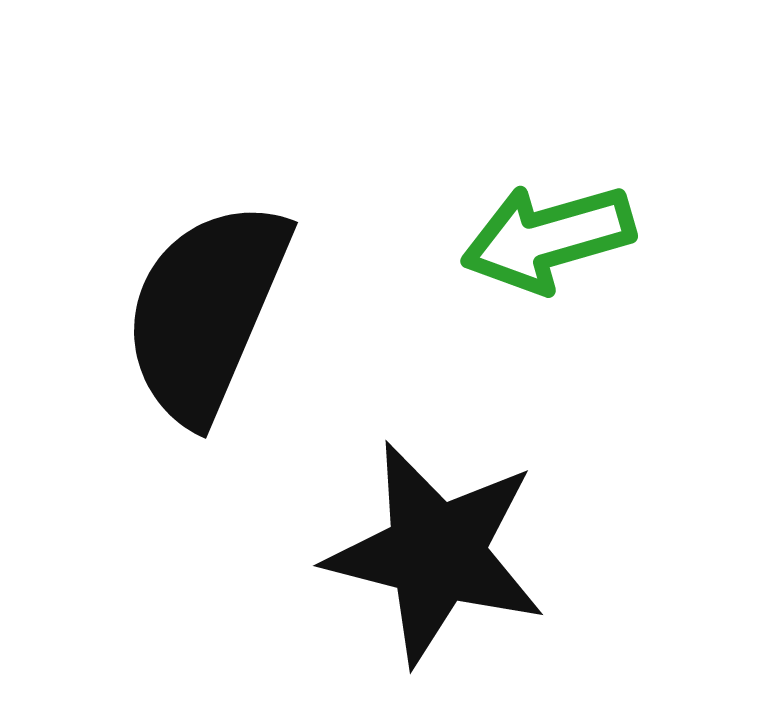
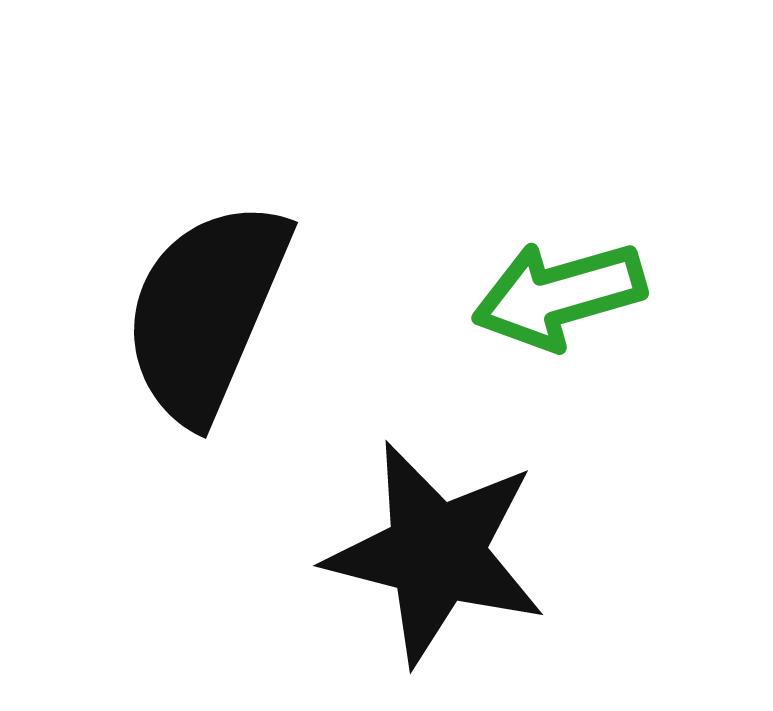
green arrow: moved 11 px right, 57 px down
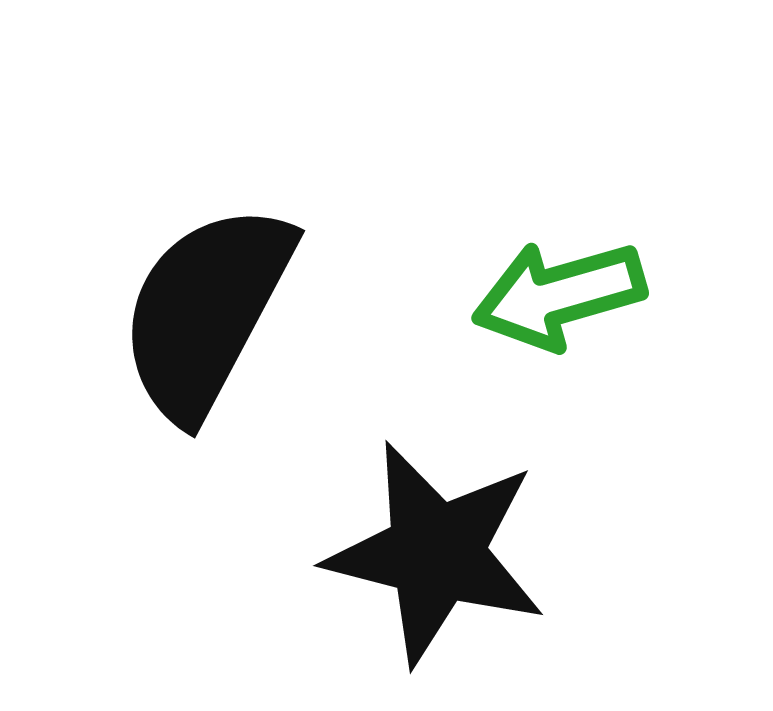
black semicircle: rotated 5 degrees clockwise
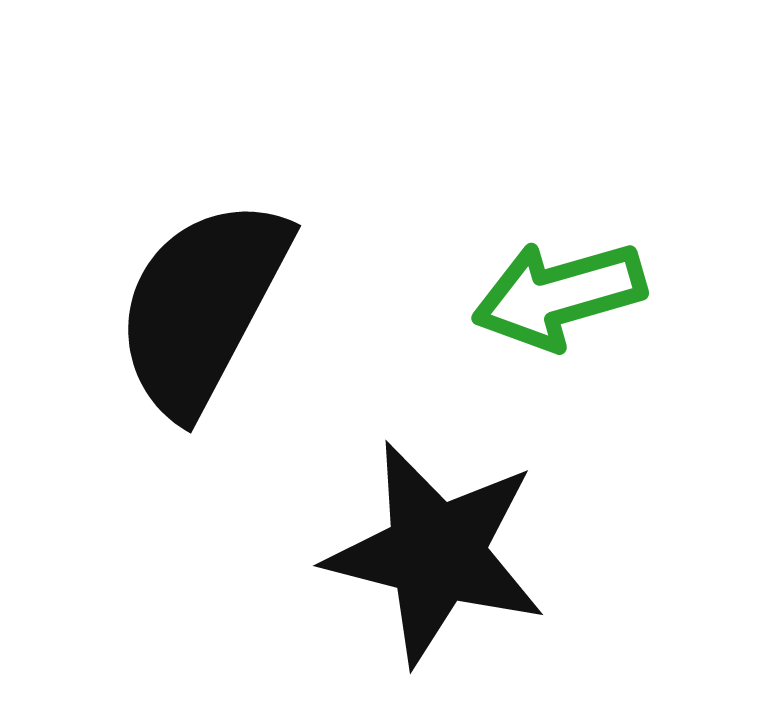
black semicircle: moved 4 px left, 5 px up
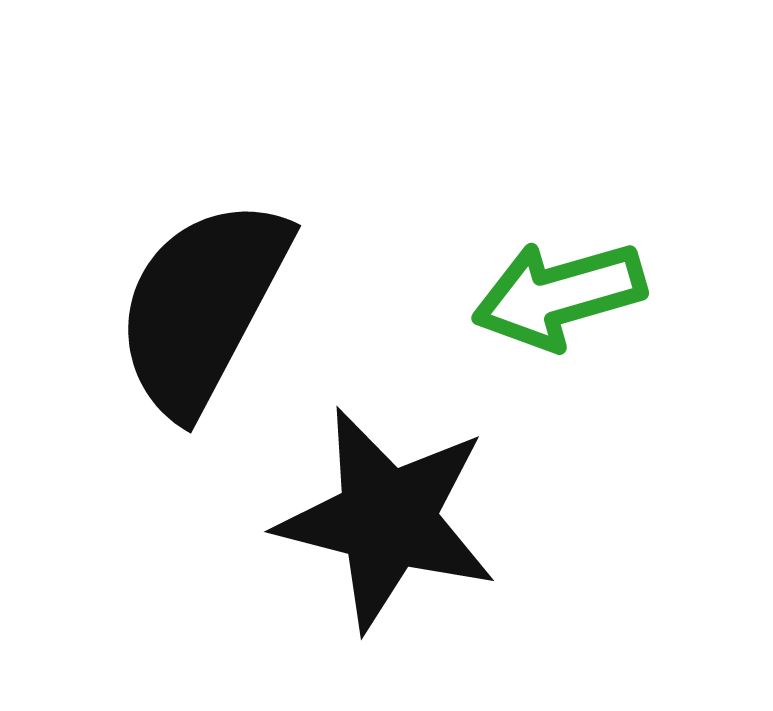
black star: moved 49 px left, 34 px up
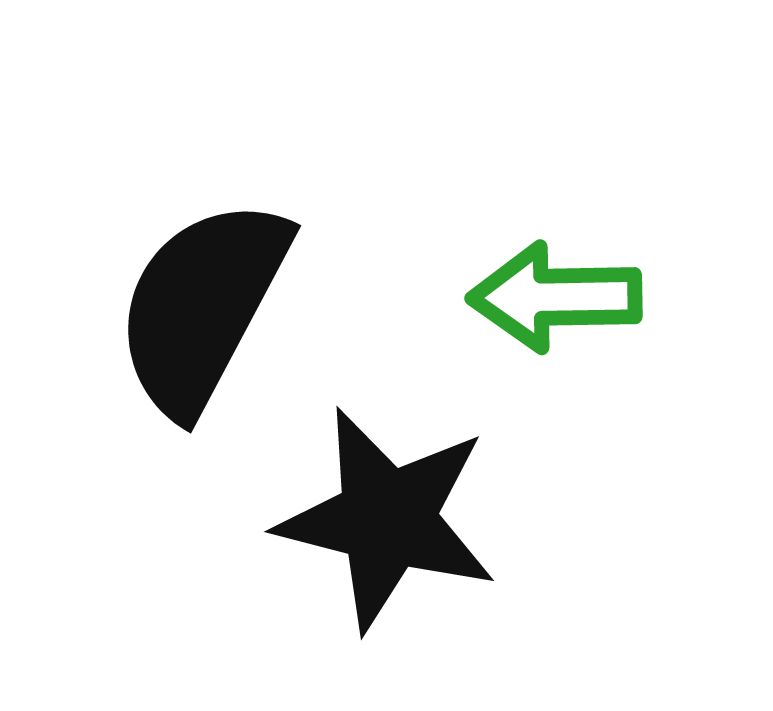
green arrow: moved 4 px left, 2 px down; rotated 15 degrees clockwise
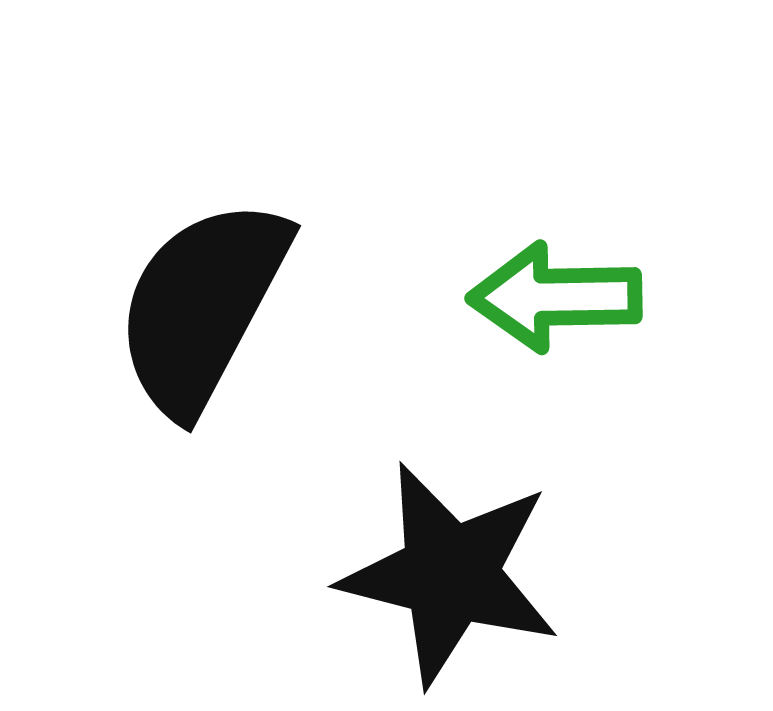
black star: moved 63 px right, 55 px down
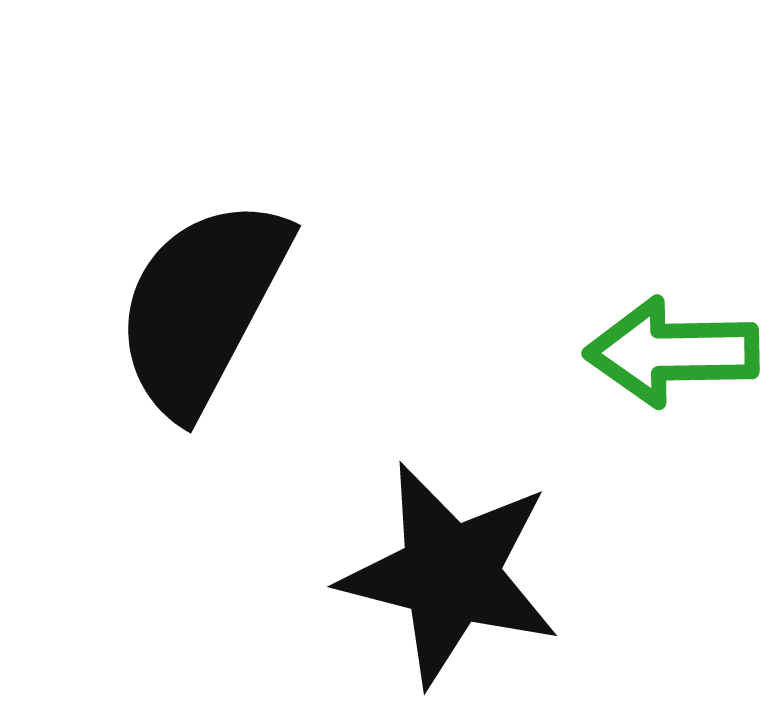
green arrow: moved 117 px right, 55 px down
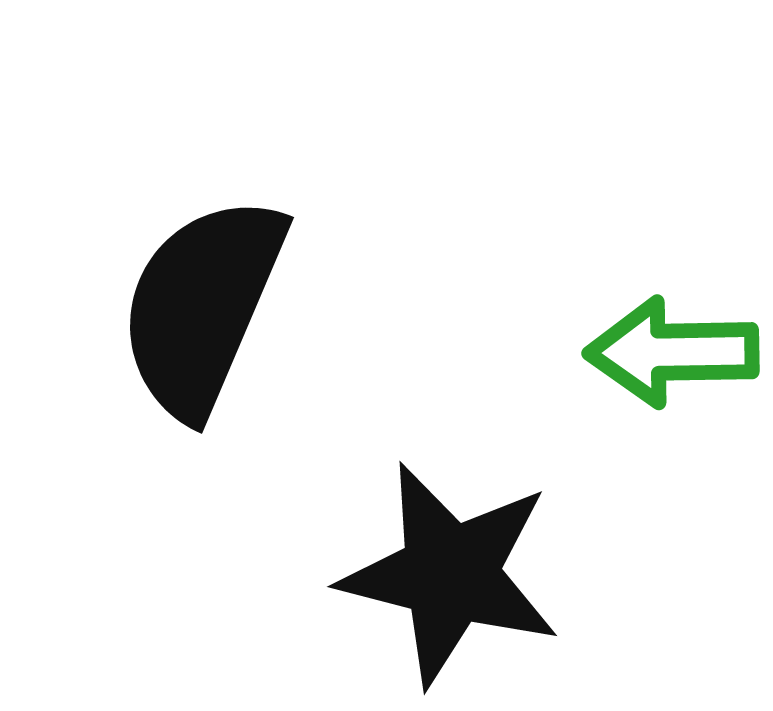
black semicircle: rotated 5 degrees counterclockwise
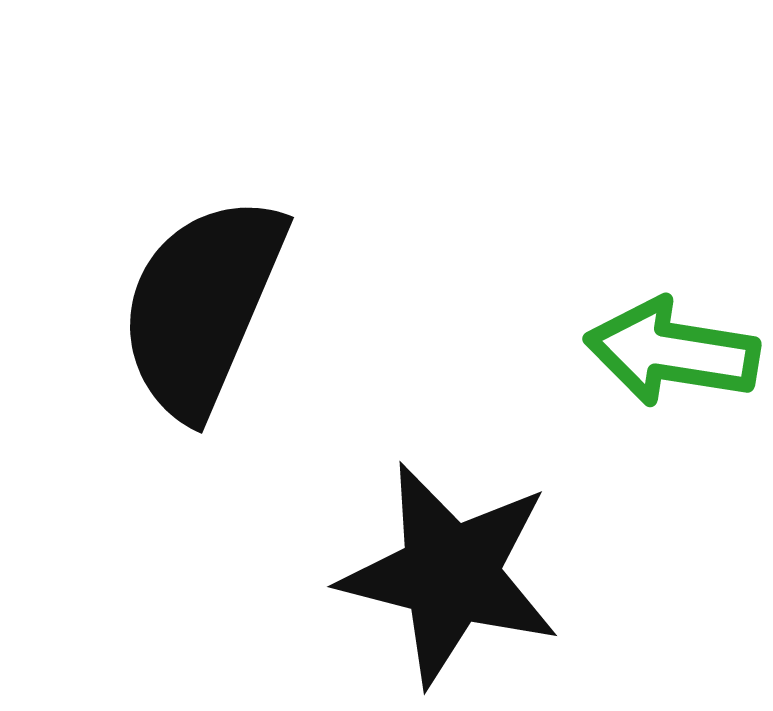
green arrow: rotated 10 degrees clockwise
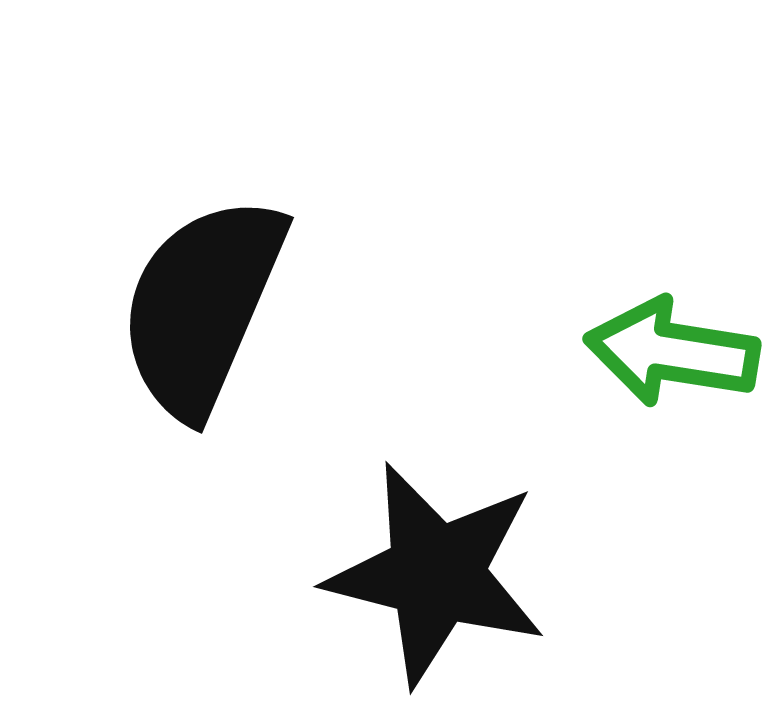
black star: moved 14 px left
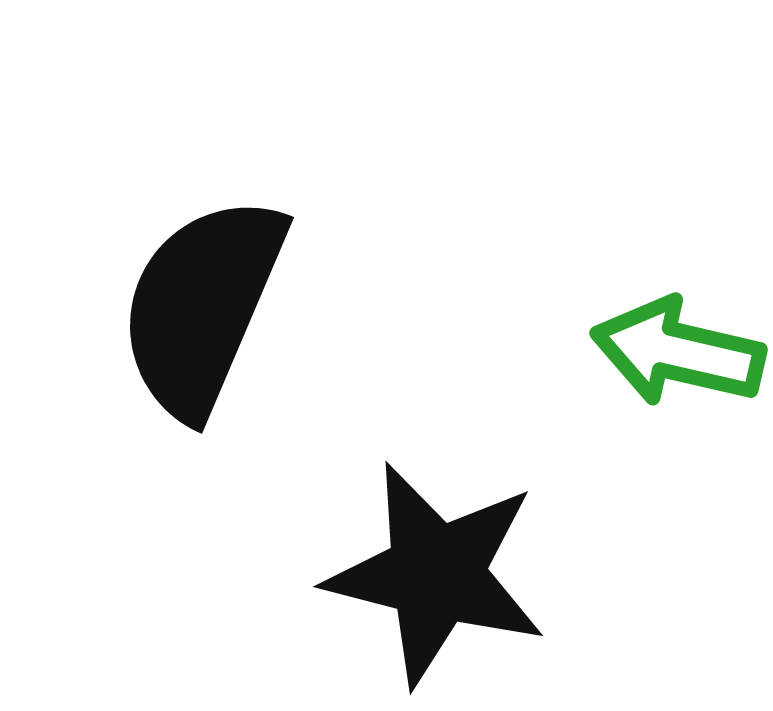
green arrow: moved 6 px right; rotated 4 degrees clockwise
